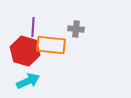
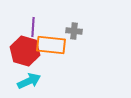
gray cross: moved 2 px left, 2 px down
cyan arrow: moved 1 px right
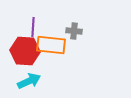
red hexagon: rotated 12 degrees counterclockwise
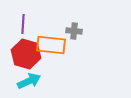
purple line: moved 10 px left, 3 px up
red hexagon: moved 1 px right, 3 px down; rotated 12 degrees clockwise
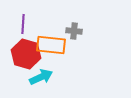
cyan arrow: moved 12 px right, 4 px up
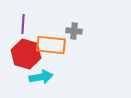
cyan arrow: rotated 15 degrees clockwise
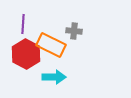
orange rectangle: rotated 20 degrees clockwise
red hexagon: rotated 12 degrees clockwise
cyan arrow: moved 13 px right; rotated 10 degrees clockwise
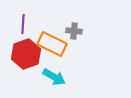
orange rectangle: moved 1 px right, 1 px up
red hexagon: rotated 12 degrees clockwise
cyan arrow: rotated 30 degrees clockwise
